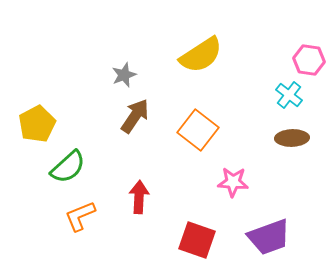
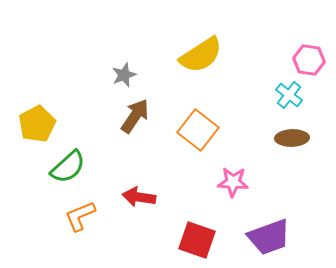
red arrow: rotated 84 degrees counterclockwise
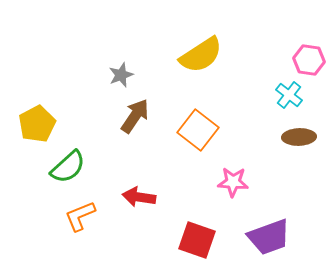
gray star: moved 3 px left
brown ellipse: moved 7 px right, 1 px up
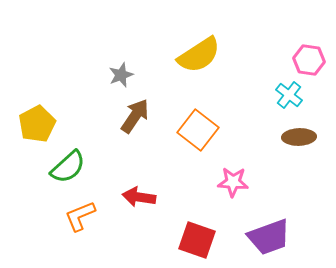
yellow semicircle: moved 2 px left
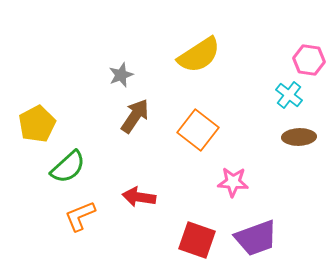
purple trapezoid: moved 13 px left, 1 px down
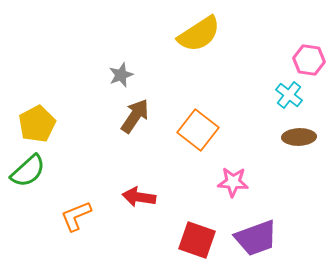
yellow semicircle: moved 21 px up
green semicircle: moved 40 px left, 4 px down
orange L-shape: moved 4 px left
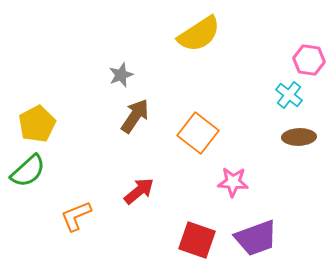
orange square: moved 3 px down
red arrow: moved 6 px up; rotated 132 degrees clockwise
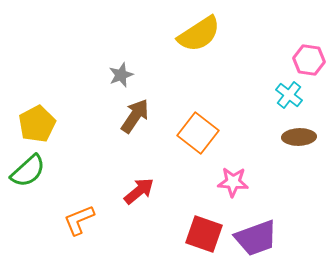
orange L-shape: moved 3 px right, 4 px down
red square: moved 7 px right, 6 px up
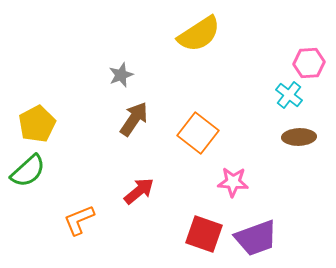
pink hexagon: moved 3 px down; rotated 12 degrees counterclockwise
brown arrow: moved 1 px left, 3 px down
